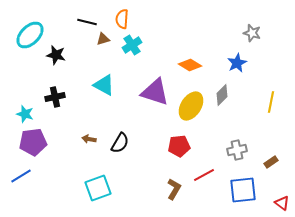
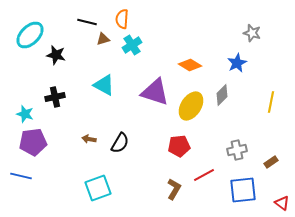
blue line: rotated 45 degrees clockwise
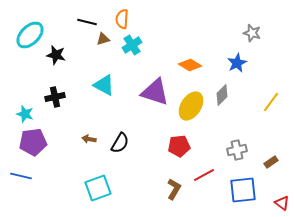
yellow line: rotated 25 degrees clockwise
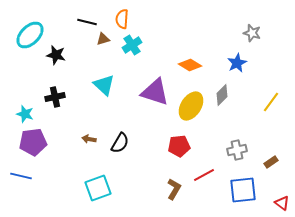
cyan triangle: rotated 15 degrees clockwise
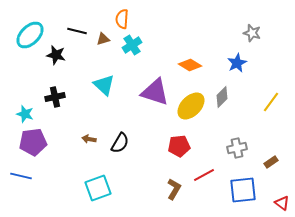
black line: moved 10 px left, 9 px down
gray diamond: moved 2 px down
yellow ellipse: rotated 12 degrees clockwise
gray cross: moved 2 px up
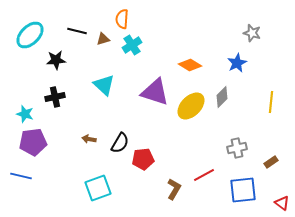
black star: moved 5 px down; rotated 18 degrees counterclockwise
yellow line: rotated 30 degrees counterclockwise
red pentagon: moved 36 px left, 13 px down
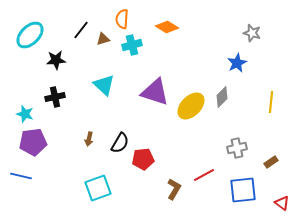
black line: moved 4 px right, 1 px up; rotated 66 degrees counterclockwise
cyan cross: rotated 18 degrees clockwise
orange diamond: moved 23 px left, 38 px up
brown arrow: rotated 88 degrees counterclockwise
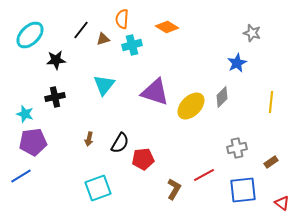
cyan triangle: rotated 25 degrees clockwise
blue line: rotated 45 degrees counterclockwise
